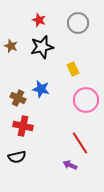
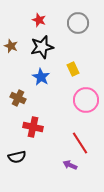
blue star: moved 12 px up; rotated 18 degrees clockwise
red cross: moved 10 px right, 1 px down
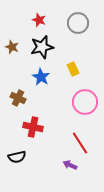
brown star: moved 1 px right, 1 px down
pink circle: moved 1 px left, 2 px down
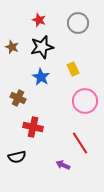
pink circle: moved 1 px up
purple arrow: moved 7 px left
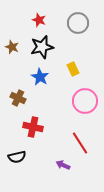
blue star: moved 1 px left
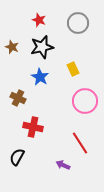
black semicircle: rotated 132 degrees clockwise
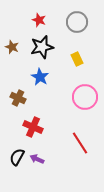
gray circle: moved 1 px left, 1 px up
yellow rectangle: moved 4 px right, 10 px up
pink circle: moved 4 px up
red cross: rotated 12 degrees clockwise
purple arrow: moved 26 px left, 6 px up
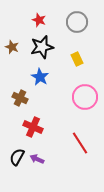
brown cross: moved 2 px right
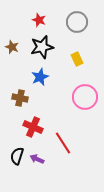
blue star: rotated 18 degrees clockwise
brown cross: rotated 14 degrees counterclockwise
red line: moved 17 px left
black semicircle: moved 1 px up; rotated 12 degrees counterclockwise
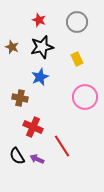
red line: moved 1 px left, 3 px down
black semicircle: rotated 48 degrees counterclockwise
